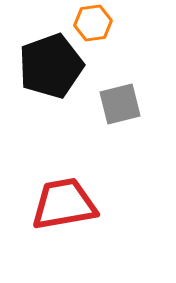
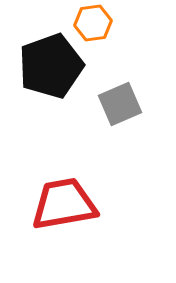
gray square: rotated 9 degrees counterclockwise
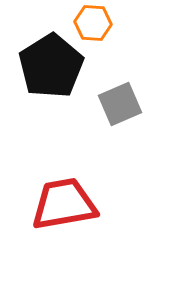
orange hexagon: rotated 12 degrees clockwise
black pentagon: rotated 12 degrees counterclockwise
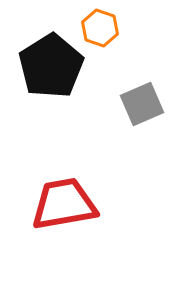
orange hexagon: moved 7 px right, 5 px down; rotated 15 degrees clockwise
gray square: moved 22 px right
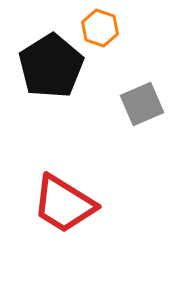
red trapezoid: rotated 138 degrees counterclockwise
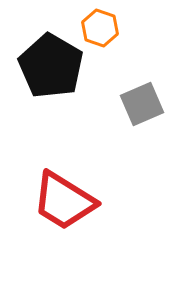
black pentagon: rotated 10 degrees counterclockwise
red trapezoid: moved 3 px up
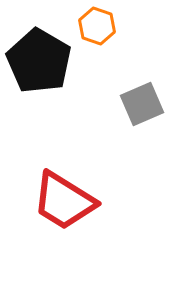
orange hexagon: moved 3 px left, 2 px up
black pentagon: moved 12 px left, 5 px up
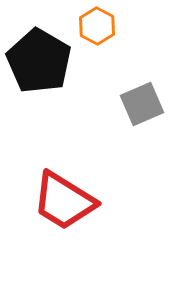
orange hexagon: rotated 9 degrees clockwise
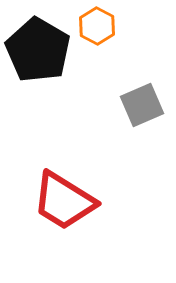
black pentagon: moved 1 px left, 11 px up
gray square: moved 1 px down
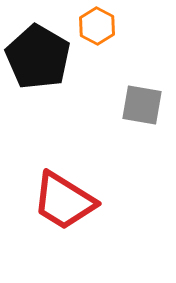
black pentagon: moved 7 px down
gray square: rotated 33 degrees clockwise
